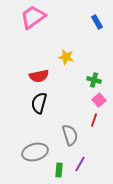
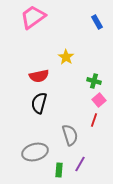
yellow star: rotated 21 degrees clockwise
green cross: moved 1 px down
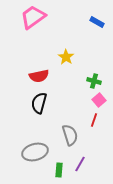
blue rectangle: rotated 32 degrees counterclockwise
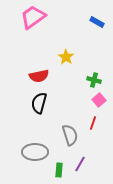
green cross: moved 1 px up
red line: moved 1 px left, 3 px down
gray ellipse: rotated 15 degrees clockwise
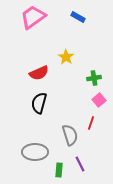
blue rectangle: moved 19 px left, 5 px up
red semicircle: moved 3 px up; rotated 12 degrees counterclockwise
green cross: moved 2 px up; rotated 24 degrees counterclockwise
red line: moved 2 px left
purple line: rotated 56 degrees counterclockwise
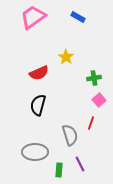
black semicircle: moved 1 px left, 2 px down
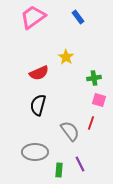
blue rectangle: rotated 24 degrees clockwise
pink square: rotated 32 degrees counterclockwise
gray semicircle: moved 4 px up; rotated 20 degrees counterclockwise
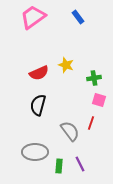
yellow star: moved 8 px down; rotated 14 degrees counterclockwise
green rectangle: moved 4 px up
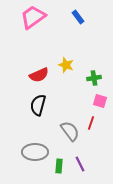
red semicircle: moved 2 px down
pink square: moved 1 px right, 1 px down
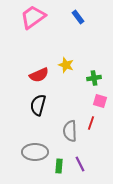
gray semicircle: rotated 145 degrees counterclockwise
